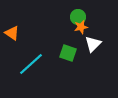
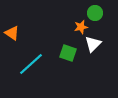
green circle: moved 17 px right, 4 px up
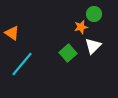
green circle: moved 1 px left, 1 px down
white triangle: moved 2 px down
green square: rotated 30 degrees clockwise
cyan line: moved 9 px left; rotated 8 degrees counterclockwise
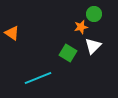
green square: rotated 18 degrees counterclockwise
cyan line: moved 16 px right, 14 px down; rotated 28 degrees clockwise
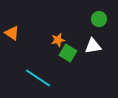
green circle: moved 5 px right, 5 px down
orange star: moved 23 px left, 13 px down
white triangle: rotated 36 degrees clockwise
cyan line: rotated 56 degrees clockwise
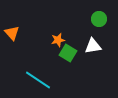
orange triangle: rotated 14 degrees clockwise
cyan line: moved 2 px down
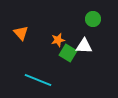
green circle: moved 6 px left
orange triangle: moved 9 px right
white triangle: moved 9 px left; rotated 12 degrees clockwise
cyan line: rotated 12 degrees counterclockwise
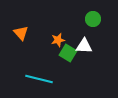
cyan line: moved 1 px right, 1 px up; rotated 8 degrees counterclockwise
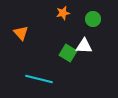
orange star: moved 5 px right, 27 px up
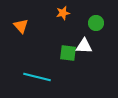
green circle: moved 3 px right, 4 px down
orange triangle: moved 7 px up
green square: rotated 24 degrees counterclockwise
cyan line: moved 2 px left, 2 px up
